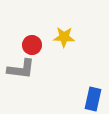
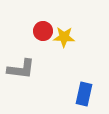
red circle: moved 11 px right, 14 px up
blue rectangle: moved 9 px left, 5 px up
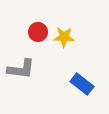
red circle: moved 5 px left, 1 px down
blue rectangle: moved 2 px left, 10 px up; rotated 65 degrees counterclockwise
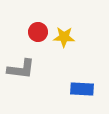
blue rectangle: moved 5 px down; rotated 35 degrees counterclockwise
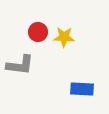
gray L-shape: moved 1 px left, 4 px up
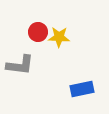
yellow star: moved 5 px left
blue rectangle: rotated 15 degrees counterclockwise
